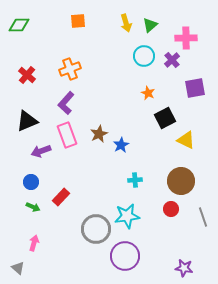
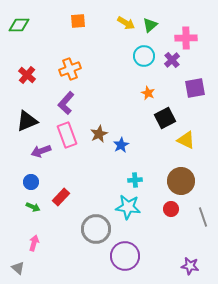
yellow arrow: rotated 42 degrees counterclockwise
cyan star: moved 1 px right, 9 px up; rotated 15 degrees clockwise
purple star: moved 6 px right, 2 px up
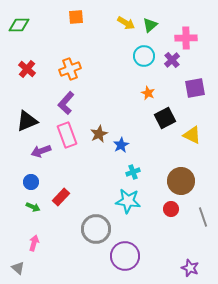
orange square: moved 2 px left, 4 px up
red cross: moved 6 px up
yellow triangle: moved 6 px right, 5 px up
cyan cross: moved 2 px left, 8 px up; rotated 16 degrees counterclockwise
cyan star: moved 6 px up
purple star: moved 2 px down; rotated 12 degrees clockwise
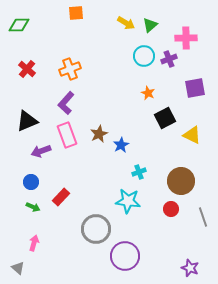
orange square: moved 4 px up
purple cross: moved 3 px left, 1 px up; rotated 21 degrees clockwise
cyan cross: moved 6 px right
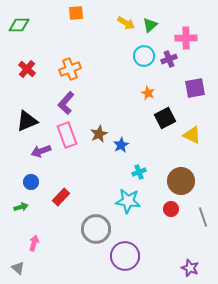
green arrow: moved 12 px left; rotated 40 degrees counterclockwise
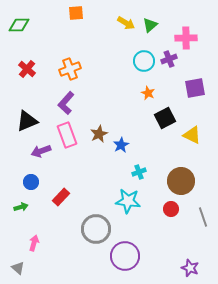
cyan circle: moved 5 px down
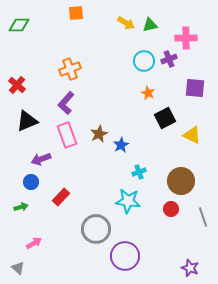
green triangle: rotated 28 degrees clockwise
red cross: moved 10 px left, 16 px down
purple square: rotated 15 degrees clockwise
purple arrow: moved 8 px down
pink arrow: rotated 42 degrees clockwise
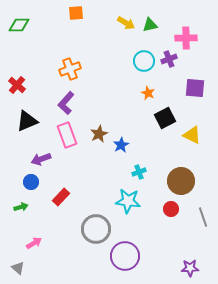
purple star: rotated 24 degrees counterclockwise
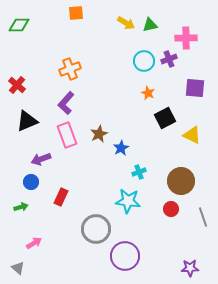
blue star: moved 3 px down
red rectangle: rotated 18 degrees counterclockwise
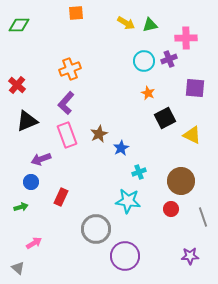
purple star: moved 12 px up
